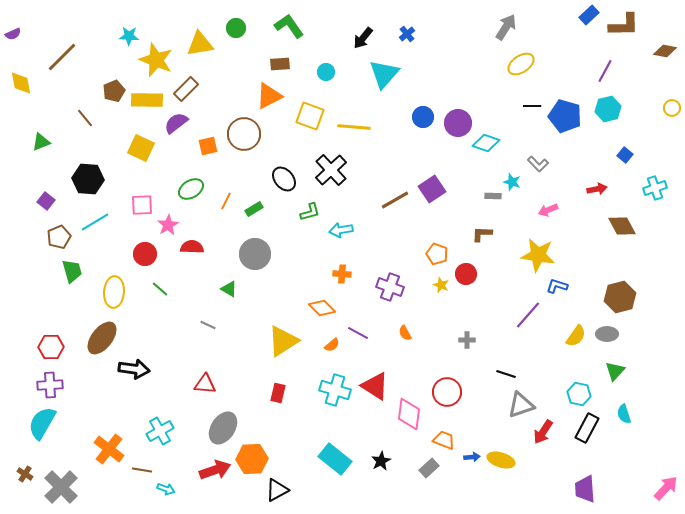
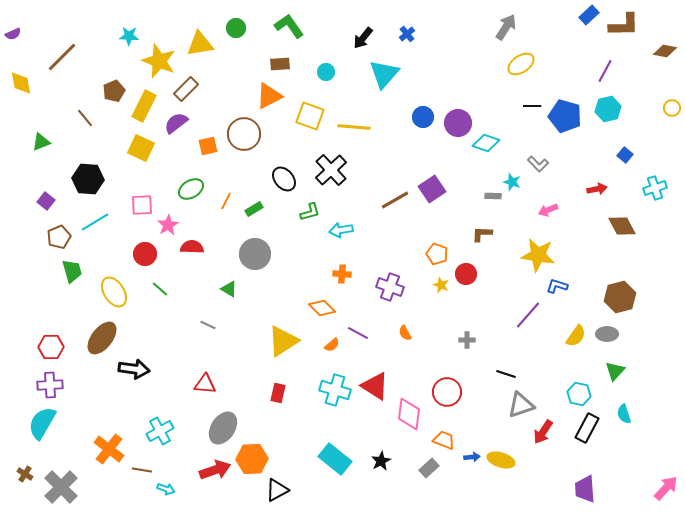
yellow star at (156, 60): moved 3 px right, 1 px down
yellow rectangle at (147, 100): moved 3 px left, 6 px down; rotated 64 degrees counterclockwise
yellow ellipse at (114, 292): rotated 36 degrees counterclockwise
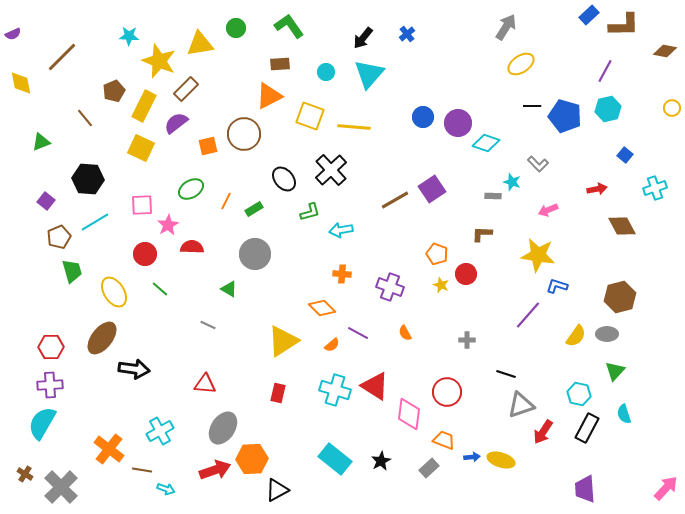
cyan triangle at (384, 74): moved 15 px left
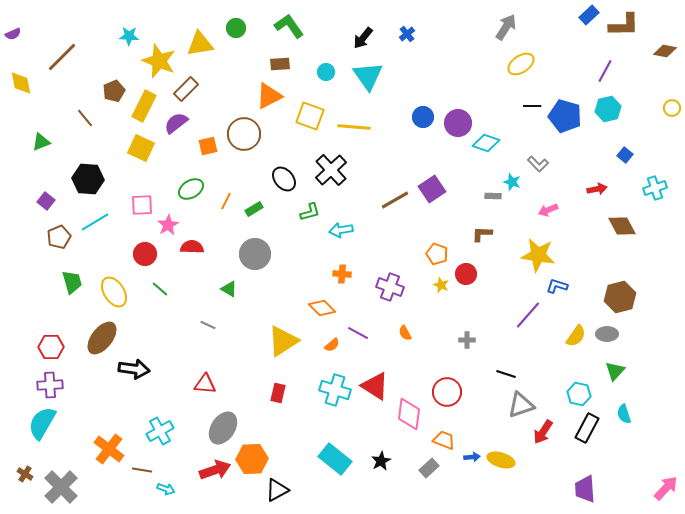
cyan triangle at (369, 74): moved 1 px left, 2 px down; rotated 16 degrees counterclockwise
green trapezoid at (72, 271): moved 11 px down
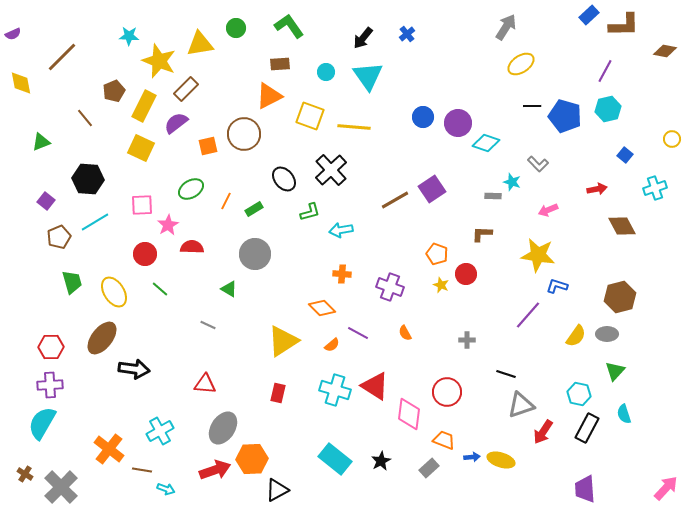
yellow circle at (672, 108): moved 31 px down
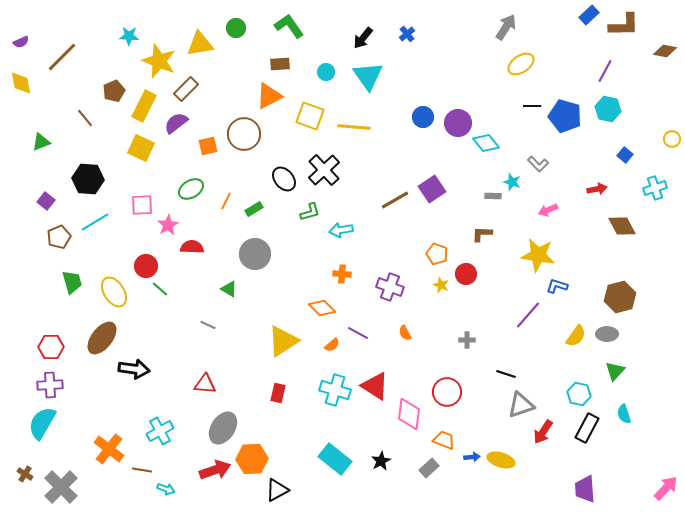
purple semicircle at (13, 34): moved 8 px right, 8 px down
cyan hexagon at (608, 109): rotated 25 degrees clockwise
cyan diamond at (486, 143): rotated 32 degrees clockwise
black cross at (331, 170): moved 7 px left
red circle at (145, 254): moved 1 px right, 12 px down
